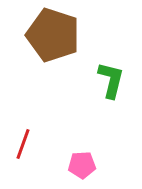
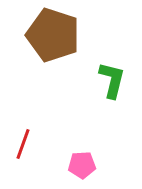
green L-shape: moved 1 px right
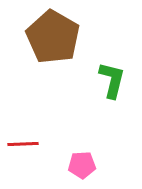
brown pentagon: moved 2 px down; rotated 12 degrees clockwise
red line: rotated 68 degrees clockwise
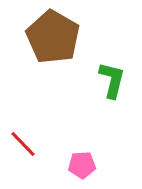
red line: rotated 48 degrees clockwise
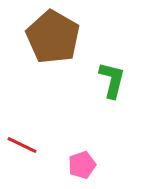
red line: moved 1 px left, 1 px down; rotated 20 degrees counterclockwise
pink pentagon: rotated 16 degrees counterclockwise
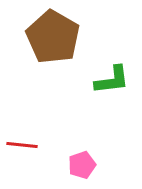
green L-shape: rotated 69 degrees clockwise
red line: rotated 20 degrees counterclockwise
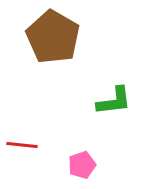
green L-shape: moved 2 px right, 21 px down
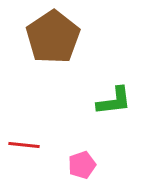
brown pentagon: rotated 8 degrees clockwise
red line: moved 2 px right
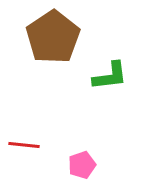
green L-shape: moved 4 px left, 25 px up
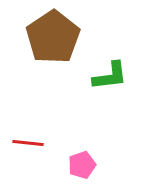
red line: moved 4 px right, 2 px up
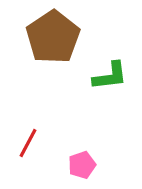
red line: rotated 68 degrees counterclockwise
